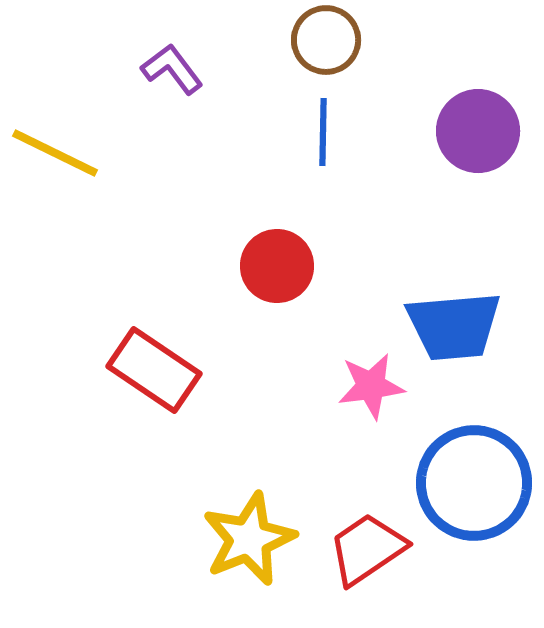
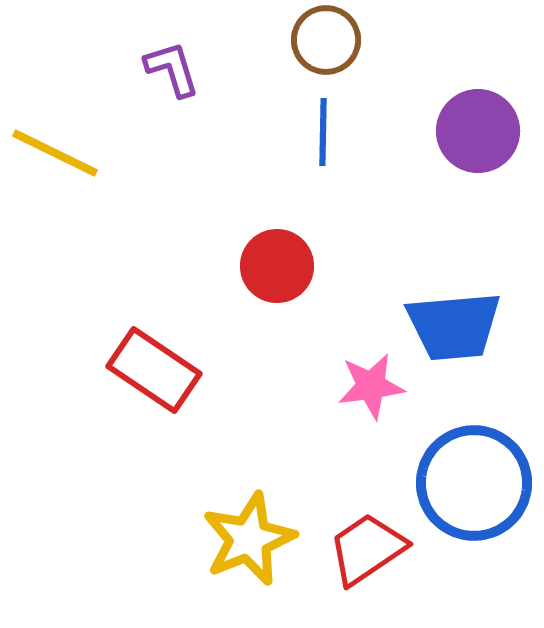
purple L-shape: rotated 20 degrees clockwise
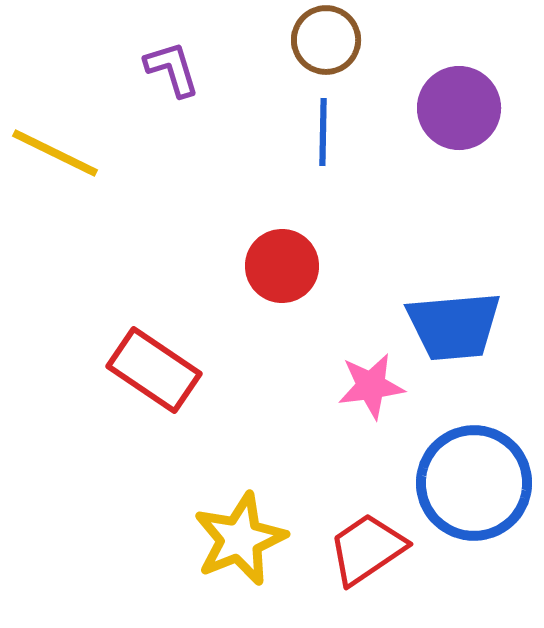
purple circle: moved 19 px left, 23 px up
red circle: moved 5 px right
yellow star: moved 9 px left
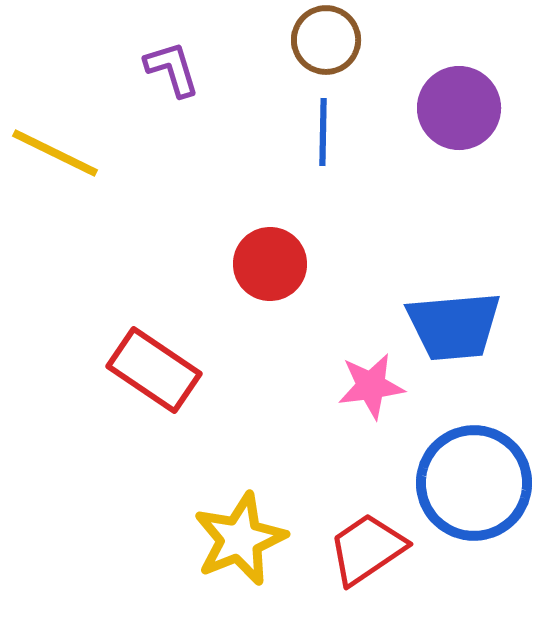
red circle: moved 12 px left, 2 px up
